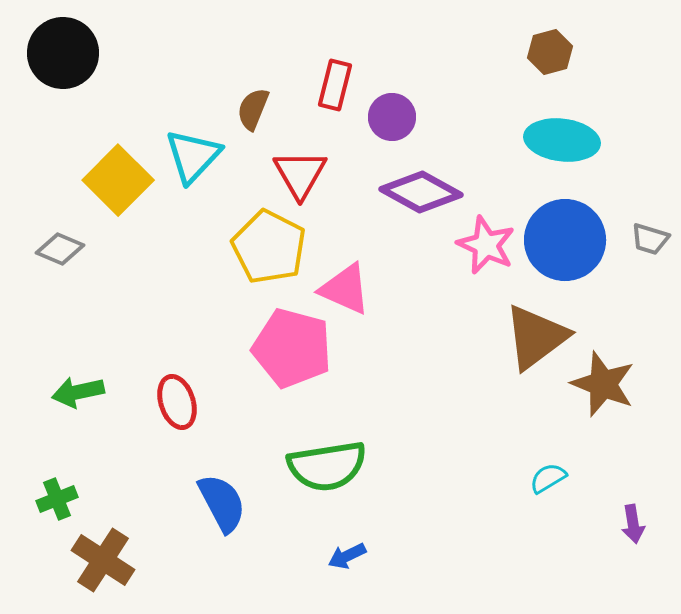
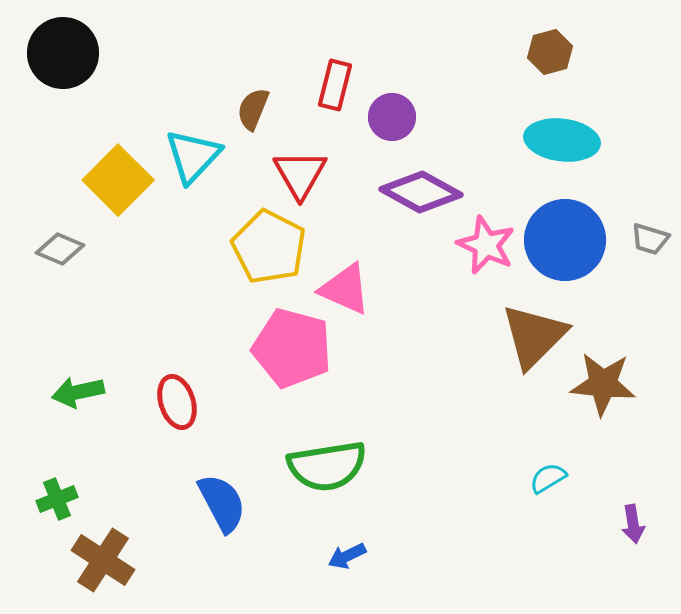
brown triangle: moved 2 px left, 1 px up; rotated 8 degrees counterclockwise
brown star: rotated 16 degrees counterclockwise
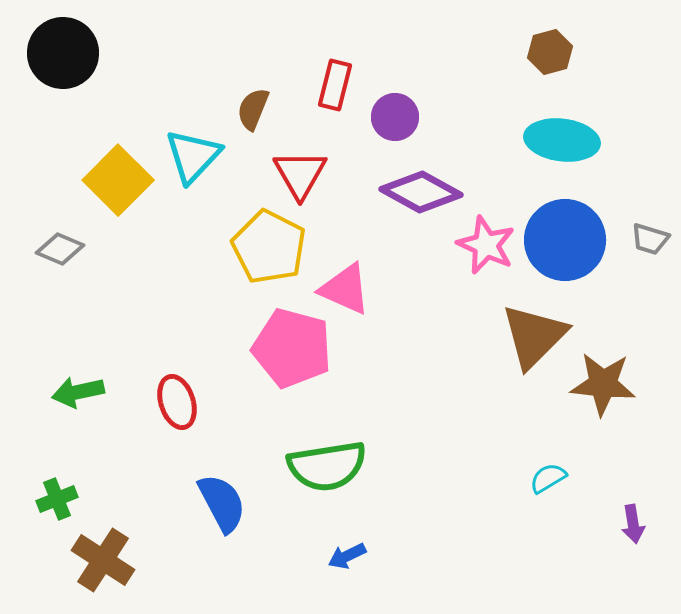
purple circle: moved 3 px right
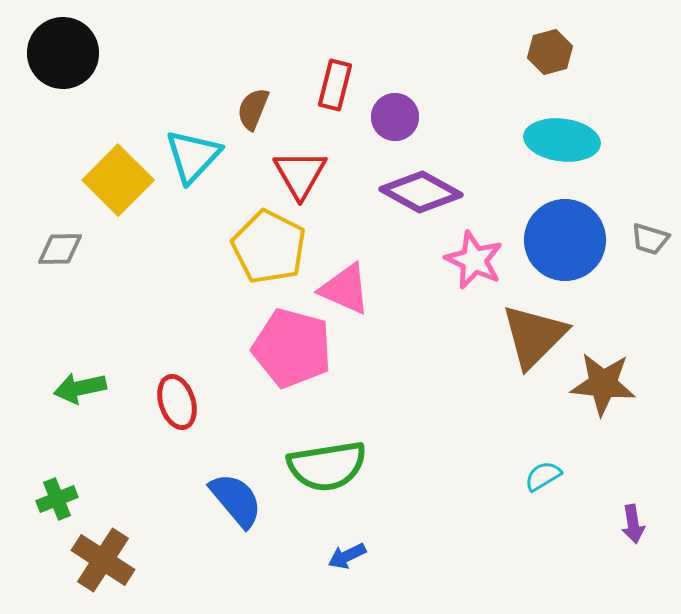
pink star: moved 12 px left, 15 px down
gray diamond: rotated 24 degrees counterclockwise
green arrow: moved 2 px right, 4 px up
cyan semicircle: moved 5 px left, 2 px up
blue semicircle: moved 14 px right, 3 px up; rotated 12 degrees counterclockwise
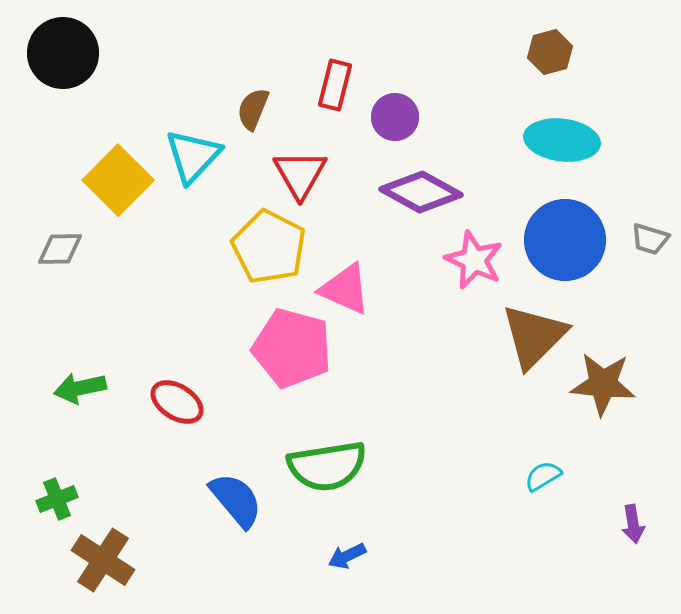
red ellipse: rotated 40 degrees counterclockwise
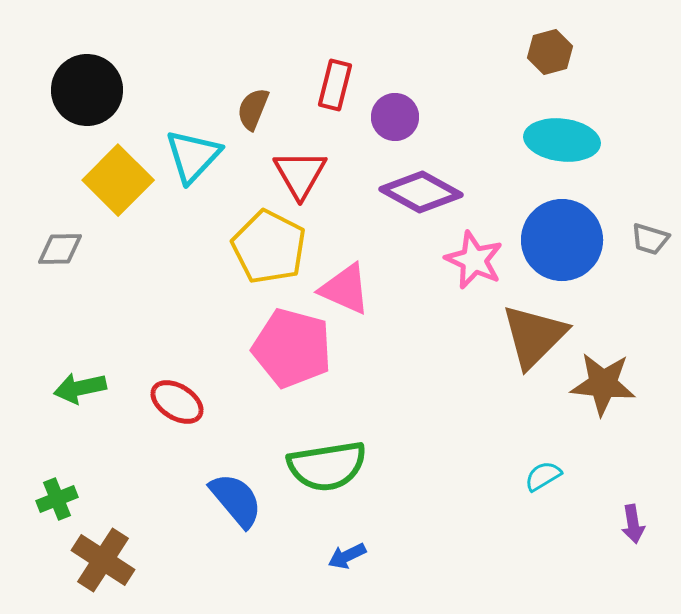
black circle: moved 24 px right, 37 px down
blue circle: moved 3 px left
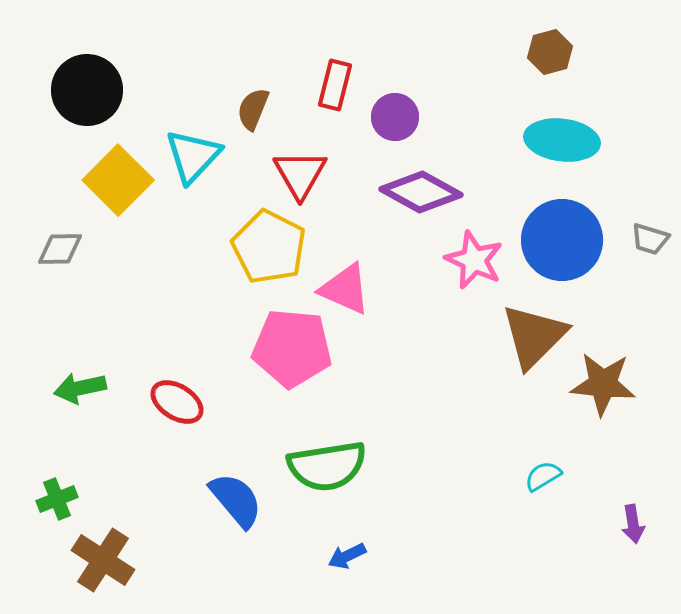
pink pentagon: rotated 10 degrees counterclockwise
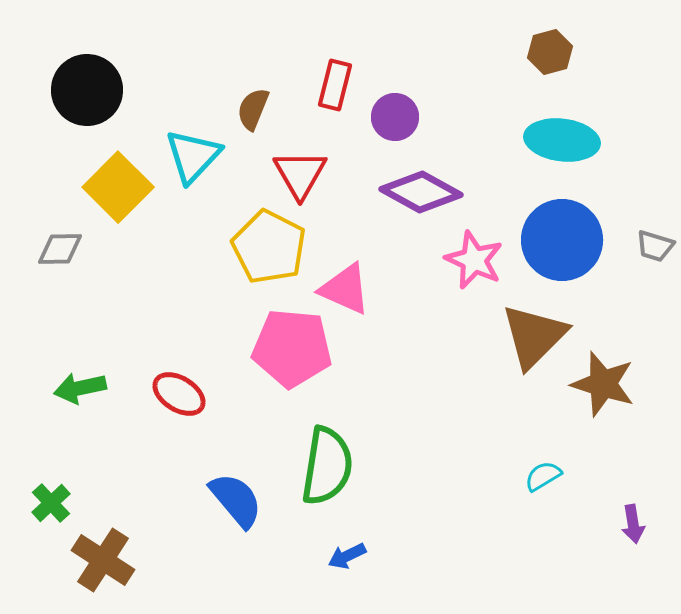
yellow square: moved 7 px down
gray trapezoid: moved 5 px right, 7 px down
brown star: rotated 12 degrees clockwise
red ellipse: moved 2 px right, 8 px up
green semicircle: rotated 72 degrees counterclockwise
green cross: moved 6 px left, 4 px down; rotated 21 degrees counterclockwise
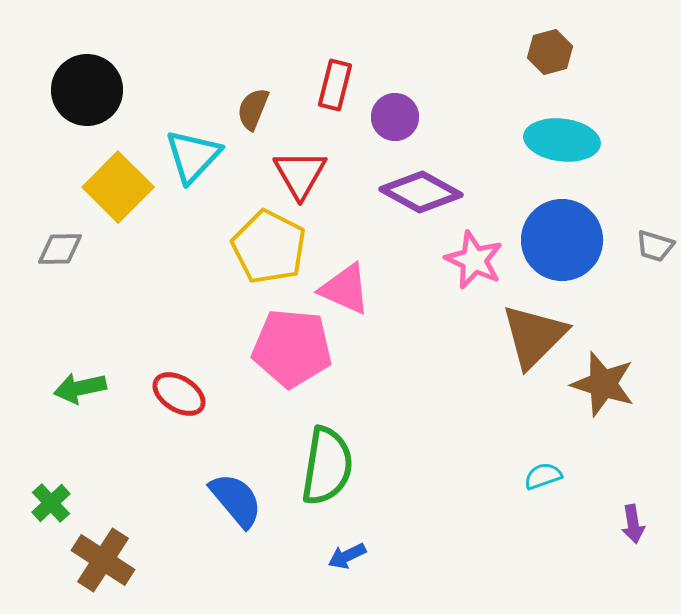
cyan semicircle: rotated 12 degrees clockwise
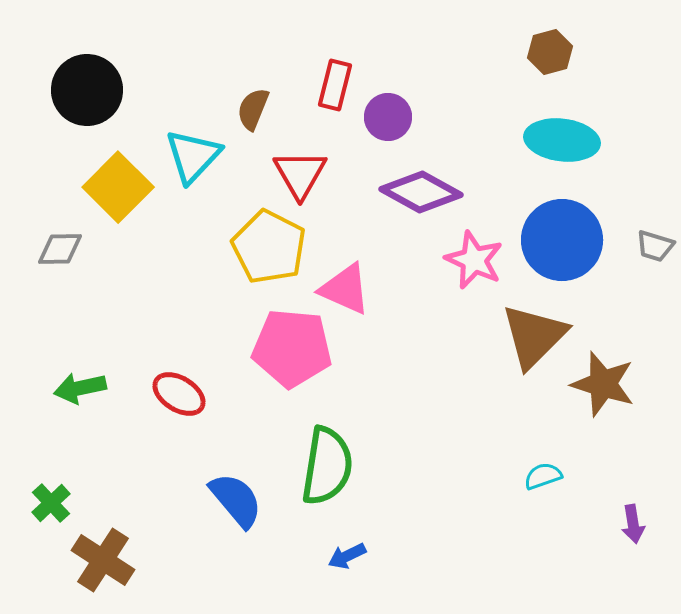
purple circle: moved 7 px left
